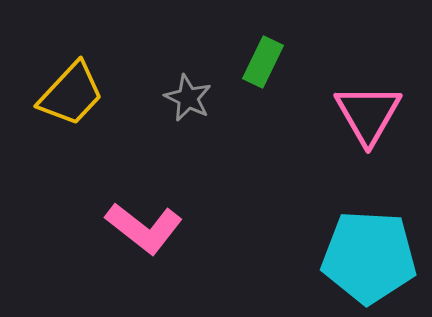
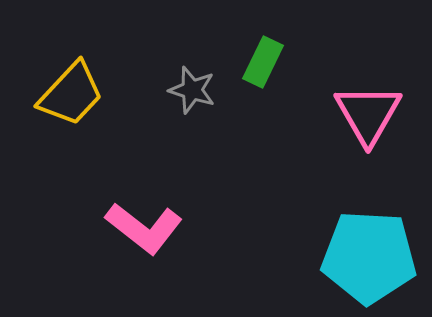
gray star: moved 4 px right, 8 px up; rotated 9 degrees counterclockwise
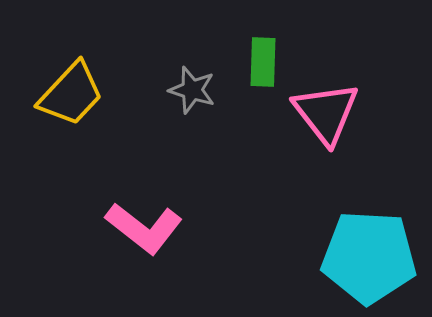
green rectangle: rotated 24 degrees counterclockwise
pink triangle: moved 42 px left, 1 px up; rotated 8 degrees counterclockwise
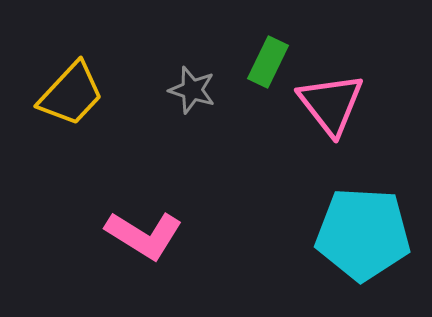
green rectangle: moved 5 px right; rotated 24 degrees clockwise
pink triangle: moved 5 px right, 9 px up
pink L-shape: moved 7 px down; rotated 6 degrees counterclockwise
cyan pentagon: moved 6 px left, 23 px up
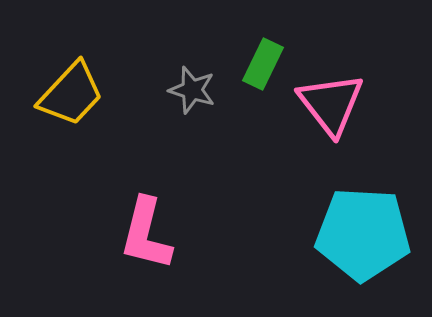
green rectangle: moved 5 px left, 2 px down
pink L-shape: moved 2 px right, 1 px up; rotated 72 degrees clockwise
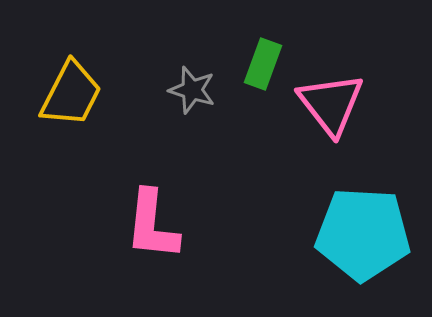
green rectangle: rotated 6 degrees counterclockwise
yellow trapezoid: rotated 16 degrees counterclockwise
pink L-shape: moved 6 px right, 9 px up; rotated 8 degrees counterclockwise
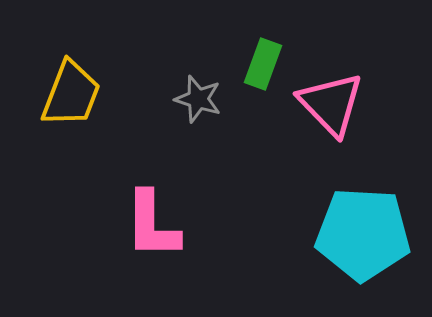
gray star: moved 6 px right, 9 px down
yellow trapezoid: rotated 6 degrees counterclockwise
pink triangle: rotated 6 degrees counterclockwise
pink L-shape: rotated 6 degrees counterclockwise
